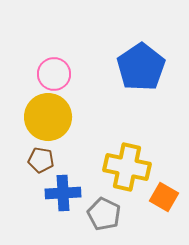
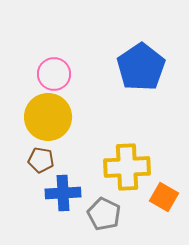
yellow cross: rotated 15 degrees counterclockwise
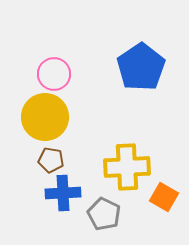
yellow circle: moved 3 px left
brown pentagon: moved 10 px right
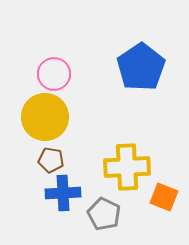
orange square: rotated 8 degrees counterclockwise
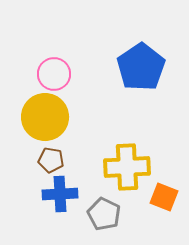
blue cross: moved 3 px left, 1 px down
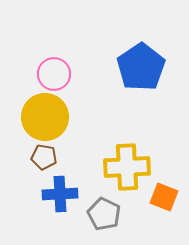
brown pentagon: moved 7 px left, 3 px up
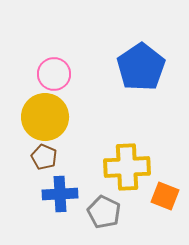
brown pentagon: rotated 15 degrees clockwise
orange square: moved 1 px right, 1 px up
gray pentagon: moved 2 px up
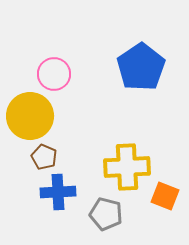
yellow circle: moved 15 px left, 1 px up
blue cross: moved 2 px left, 2 px up
gray pentagon: moved 2 px right, 2 px down; rotated 12 degrees counterclockwise
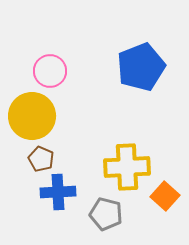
blue pentagon: rotated 12 degrees clockwise
pink circle: moved 4 px left, 3 px up
yellow circle: moved 2 px right
brown pentagon: moved 3 px left, 2 px down
orange square: rotated 20 degrees clockwise
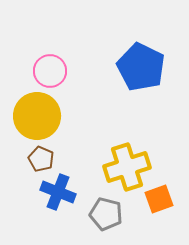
blue pentagon: rotated 24 degrees counterclockwise
yellow circle: moved 5 px right
yellow cross: rotated 15 degrees counterclockwise
blue cross: rotated 24 degrees clockwise
orange square: moved 6 px left, 3 px down; rotated 28 degrees clockwise
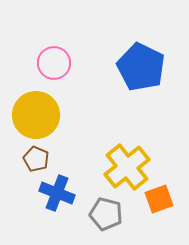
pink circle: moved 4 px right, 8 px up
yellow circle: moved 1 px left, 1 px up
brown pentagon: moved 5 px left
yellow cross: rotated 21 degrees counterclockwise
blue cross: moved 1 px left, 1 px down
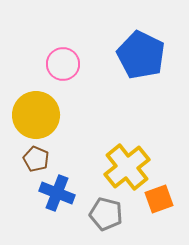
pink circle: moved 9 px right, 1 px down
blue pentagon: moved 12 px up
